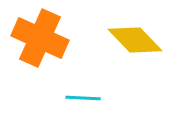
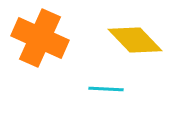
cyan line: moved 23 px right, 9 px up
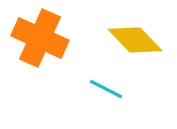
cyan line: rotated 24 degrees clockwise
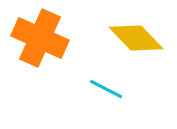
yellow diamond: moved 1 px right, 2 px up
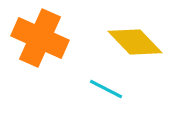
yellow diamond: moved 1 px left, 4 px down
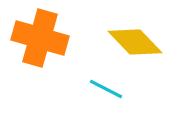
orange cross: rotated 8 degrees counterclockwise
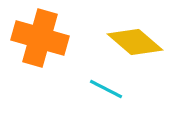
yellow diamond: rotated 6 degrees counterclockwise
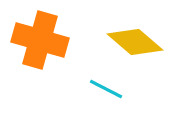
orange cross: moved 2 px down
